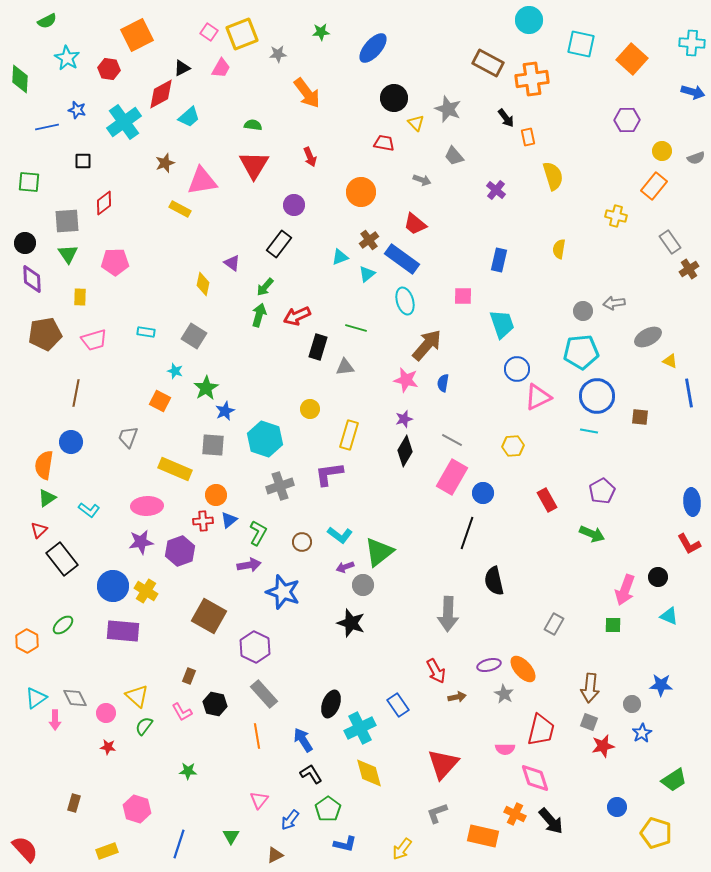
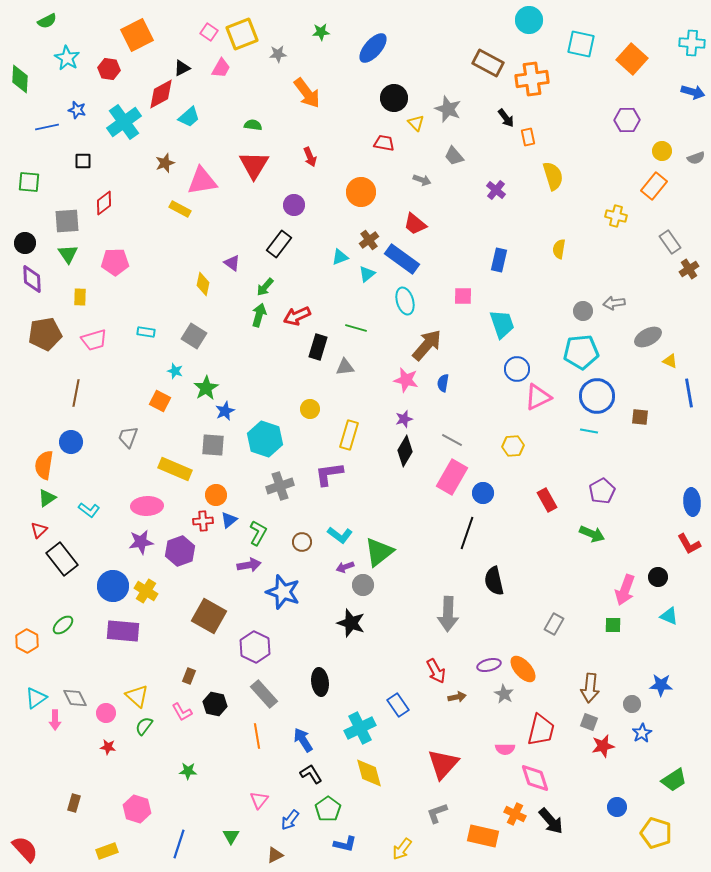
black ellipse at (331, 704): moved 11 px left, 22 px up; rotated 28 degrees counterclockwise
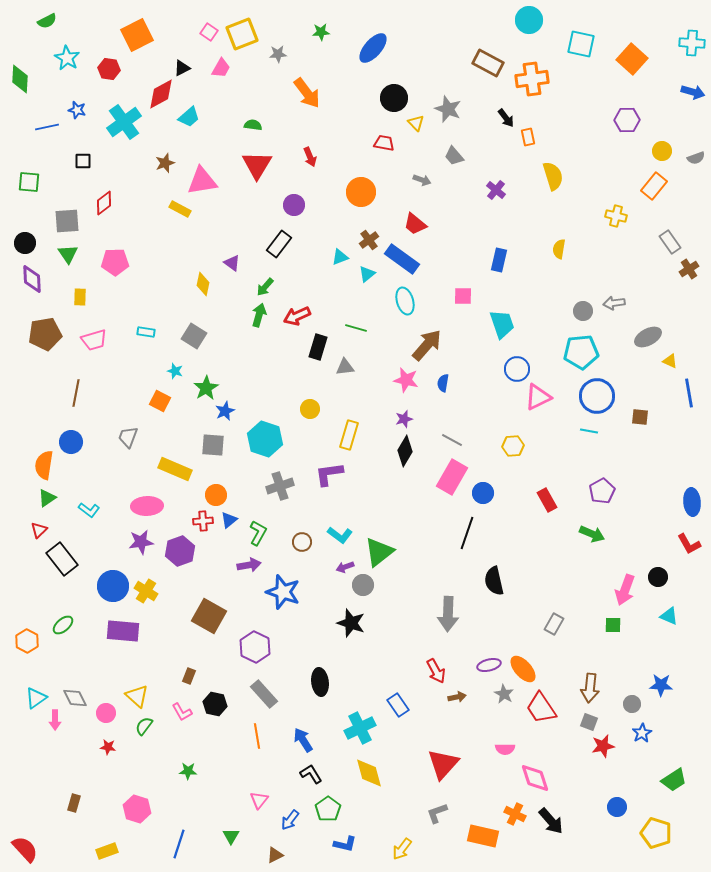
red triangle at (254, 165): moved 3 px right
red trapezoid at (541, 730): moved 22 px up; rotated 132 degrees clockwise
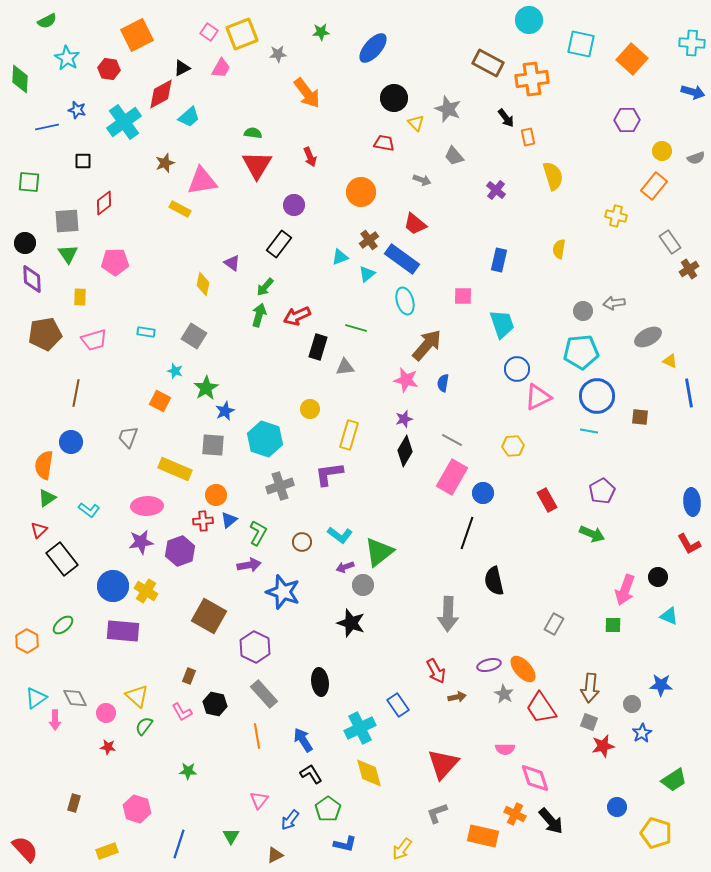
green semicircle at (253, 125): moved 8 px down
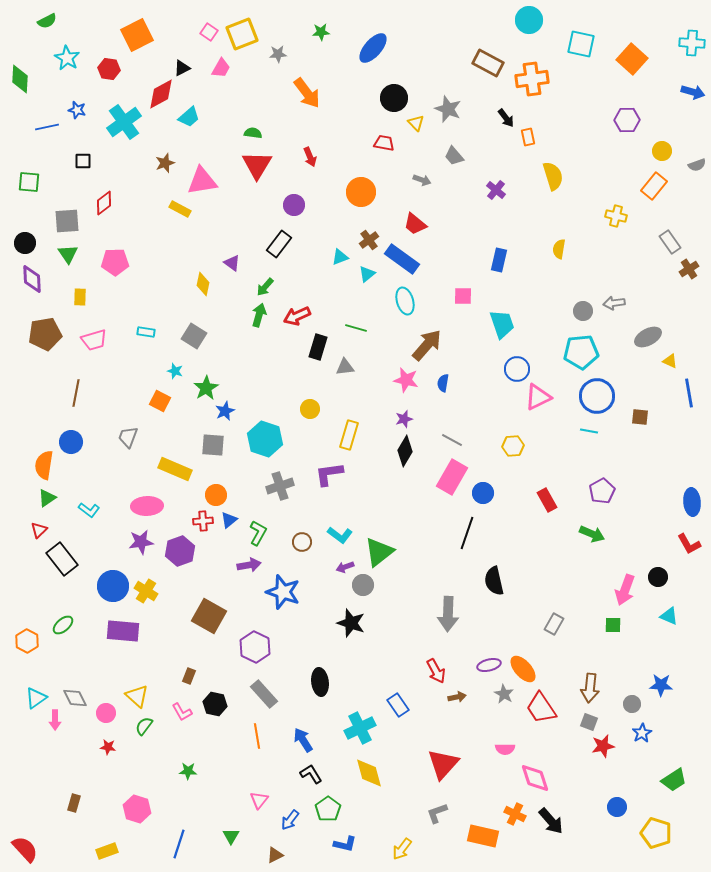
gray semicircle at (696, 158): moved 1 px right, 7 px down
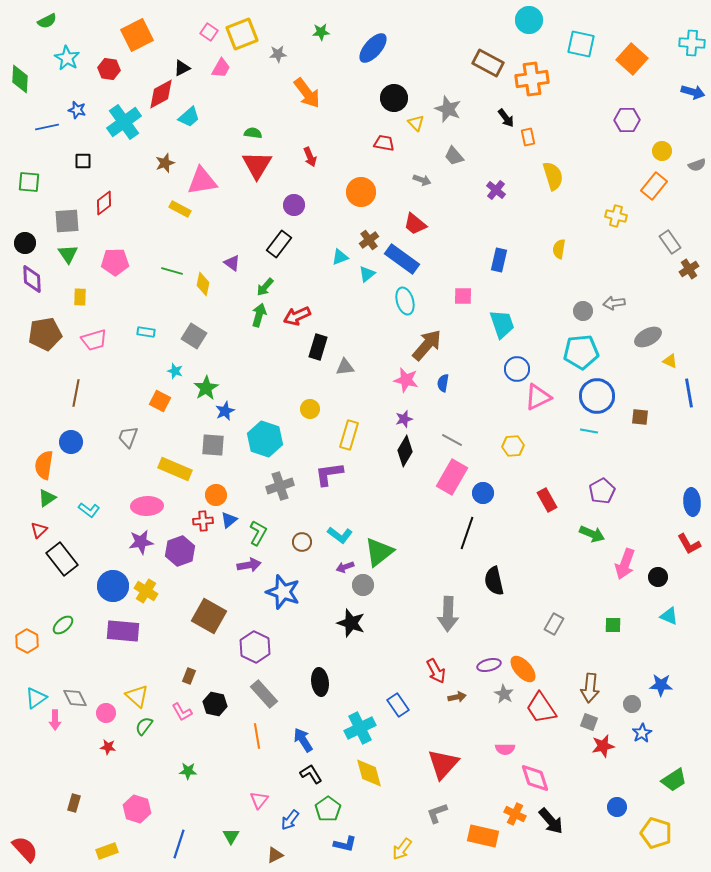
green line at (356, 328): moved 184 px left, 57 px up
pink arrow at (625, 590): moved 26 px up
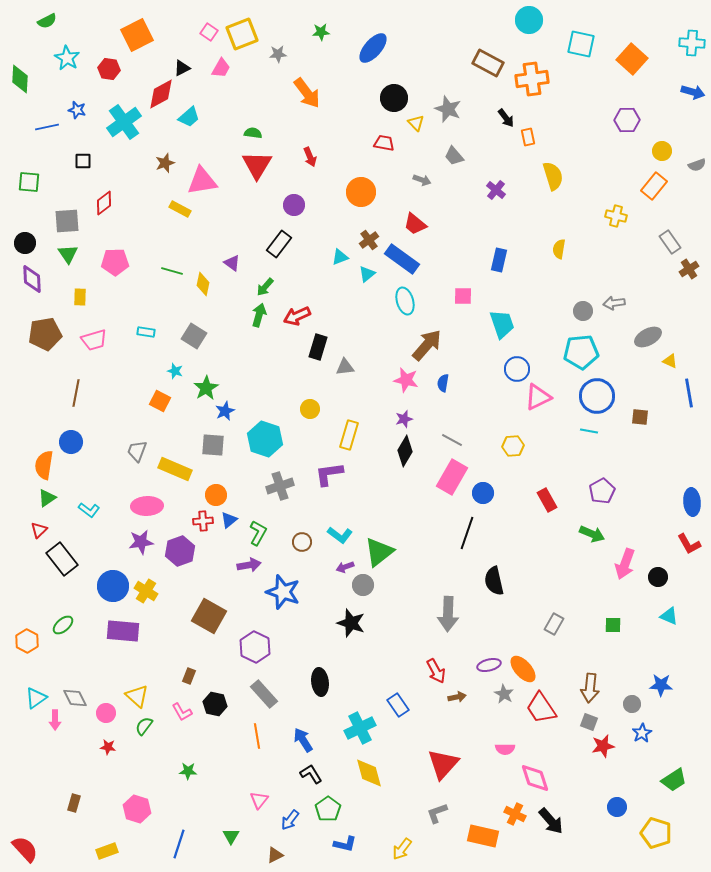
gray trapezoid at (128, 437): moved 9 px right, 14 px down
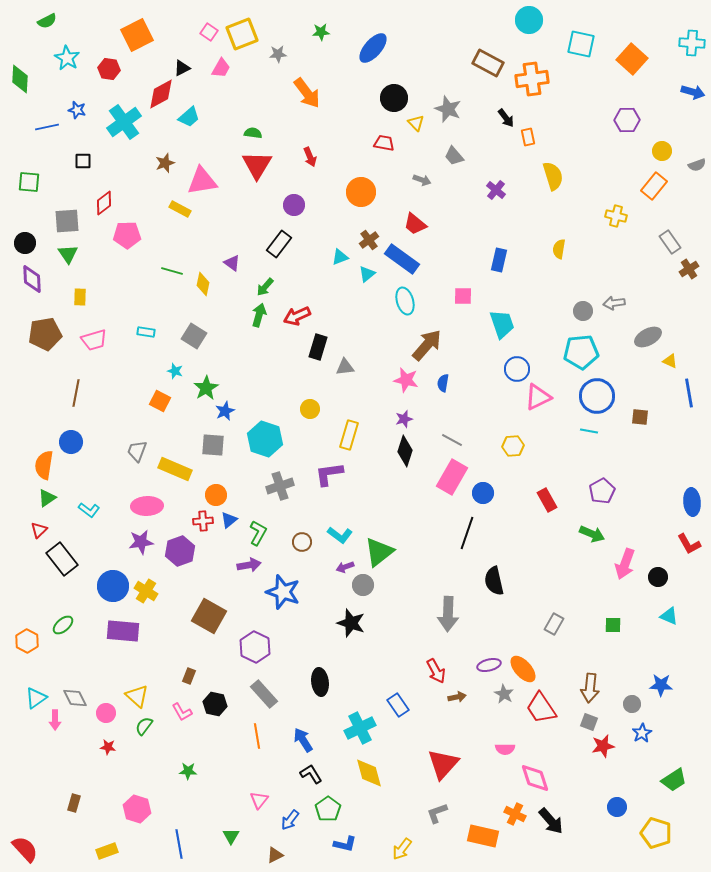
pink pentagon at (115, 262): moved 12 px right, 27 px up
black diamond at (405, 451): rotated 12 degrees counterclockwise
blue line at (179, 844): rotated 28 degrees counterclockwise
